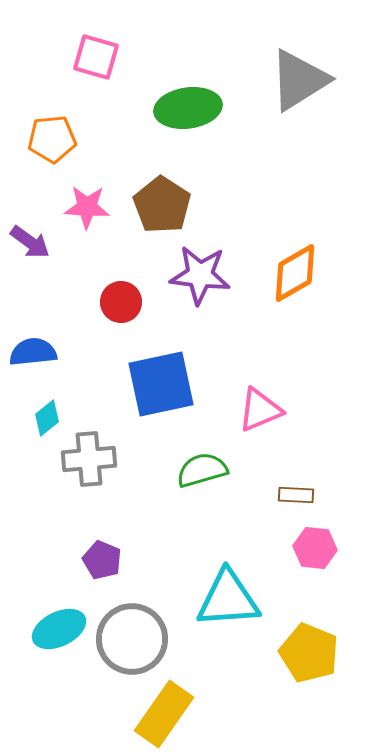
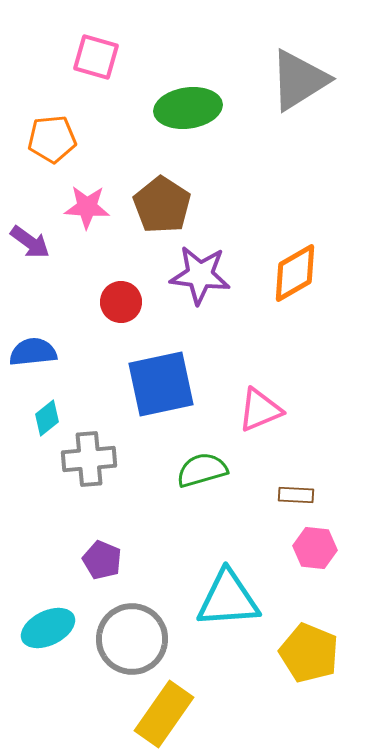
cyan ellipse: moved 11 px left, 1 px up
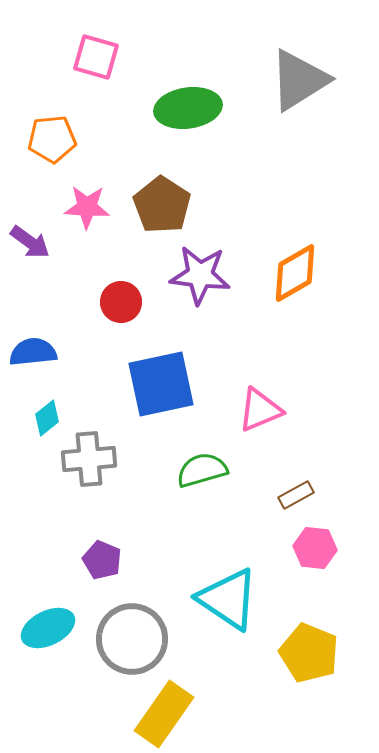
brown rectangle: rotated 32 degrees counterclockwise
cyan triangle: rotated 38 degrees clockwise
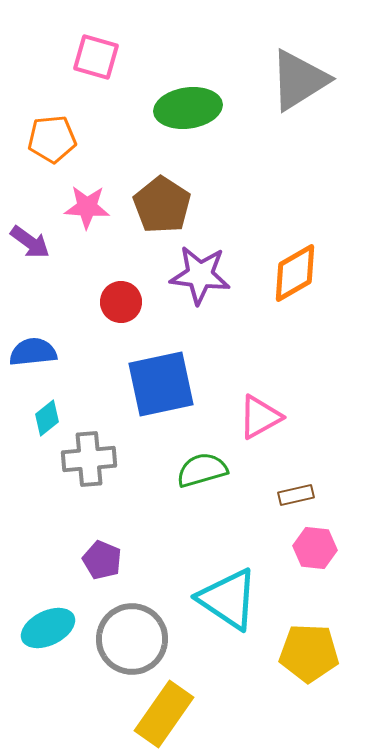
pink triangle: moved 7 px down; rotated 6 degrees counterclockwise
brown rectangle: rotated 16 degrees clockwise
yellow pentagon: rotated 20 degrees counterclockwise
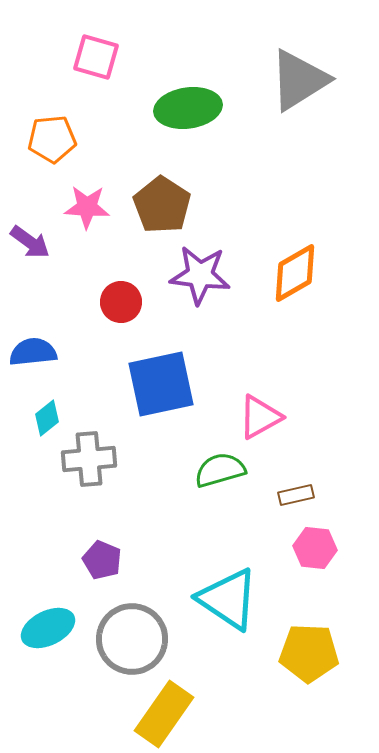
green semicircle: moved 18 px right
